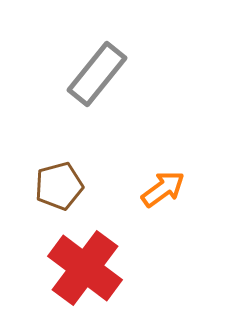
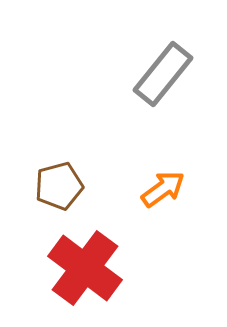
gray rectangle: moved 66 px right
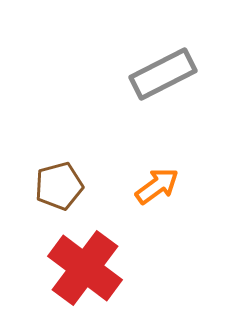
gray rectangle: rotated 24 degrees clockwise
orange arrow: moved 6 px left, 3 px up
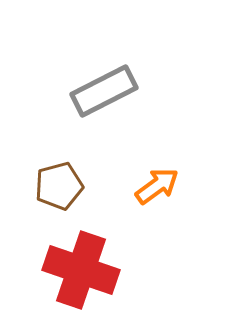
gray rectangle: moved 59 px left, 17 px down
red cross: moved 4 px left, 2 px down; rotated 18 degrees counterclockwise
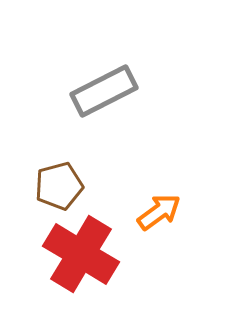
orange arrow: moved 2 px right, 26 px down
red cross: moved 16 px up; rotated 12 degrees clockwise
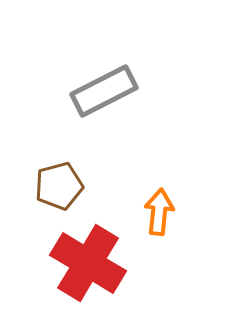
orange arrow: rotated 48 degrees counterclockwise
red cross: moved 7 px right, 9 px down
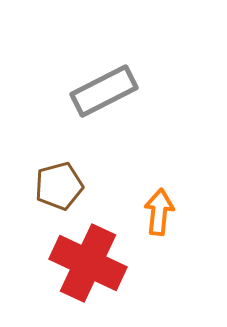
red cross: rotated 6 degrees counterclockwise
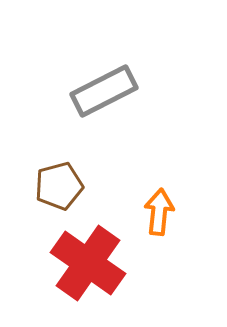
red cross: rotated 10 degrees clockwise
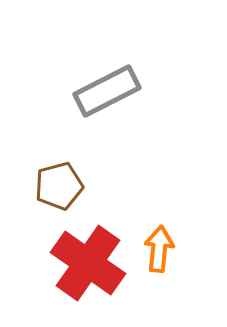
gray rectangle: moved 3 px right
orange arrow: moved 37 px down
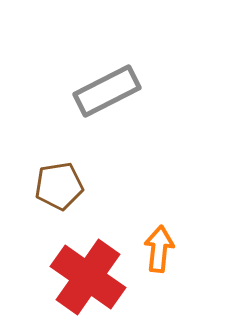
brown pentagon: rotated 6 degrees clockwise
red cross: moved 14 px down
